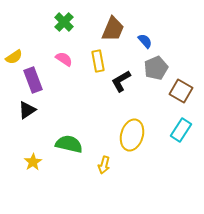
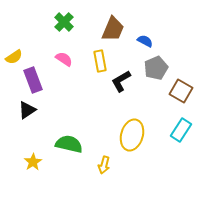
blue semicircle: rotated 21 degrees counterclockwise
yellow rectangle: moved 2 px right
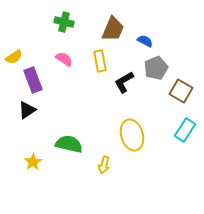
green cross: rotated 30 degrees counterclockwise
black L-shape: moved 3 px right, 1 px down
cyan rectangle: moved 4 px right
yellow ellipse: rotated 32 degrees counterclockwise
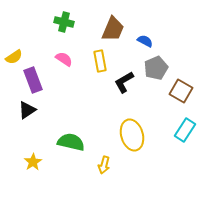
green semicircle: moved 2 px right, 2 px up
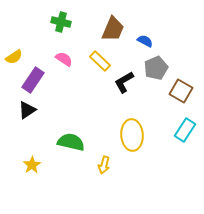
green cross: moved 3 px left
yellow rectangle: rotated 35 degrees counterclockwise
purple rectangle: rotated 55 degrees clockwise
yellow ellipse: rotated 12 degrees clockwise
yellow star: moved 1 px left, 3 px down
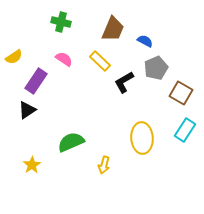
purple rectangle: moved 3 px right, 1 px down
brown square: moved 2 px down
yellow ellipse: moved 10 px right, 3 px down
green semicircle: rotated 36 degrees counterclockwise
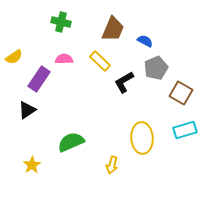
pink semicircle: rotated 36 degrees counterclockwise
purple rectangle: moved 3 px right, 2 px up
cyan rectangle: rotated 40 degrees clockwise
yellow arrow: moved 8 px right
